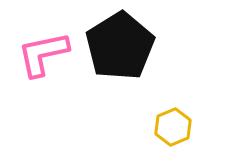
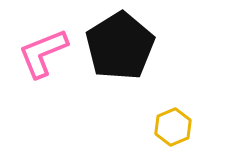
pink L-shape: moved 1 px up; rotated 10 degrees counterclockwise
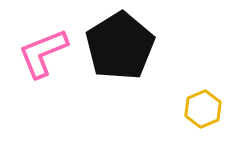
yellow hexagon: moved 30 px right, 18 px up
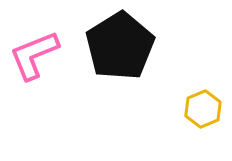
pink L-shape: moved 9 px left, 2 px down
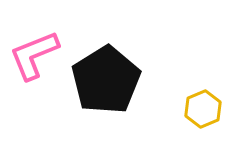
black pentagon: moved 14 px left, 34 px down
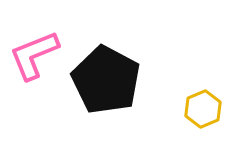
black pentagon: rotated 12 degrees counterclockwise
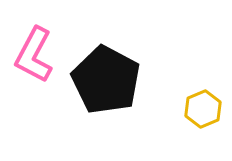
pink L-shape: rotated 40 degrees counterclockwise
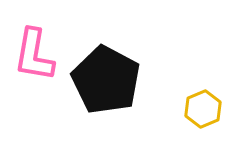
pink L-shape: rotated 18 degrees counterclockwise
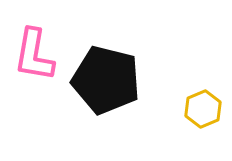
black pentagon: rotated 14 degrees counterclockwise
